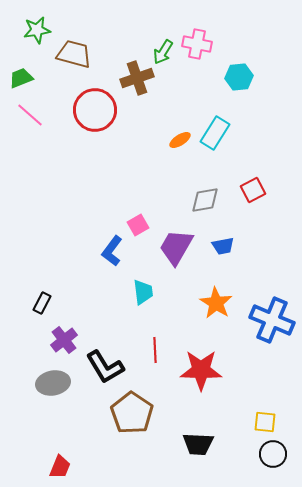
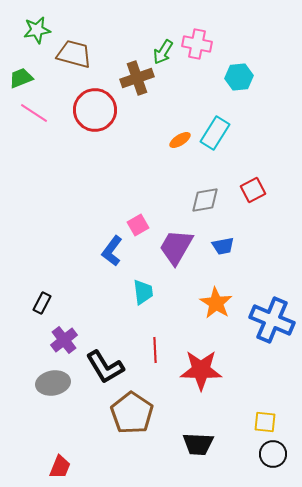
pink line: moved 4 px right, 2 px up; rotated 8 degrees counterclockwise
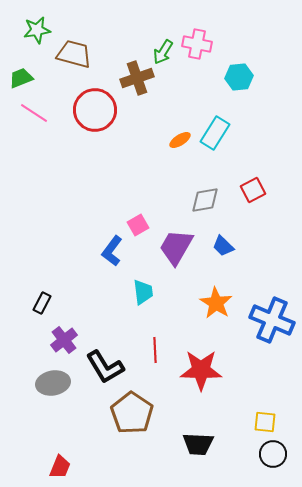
blue trapezoid: rotated 55 degrees clockwise
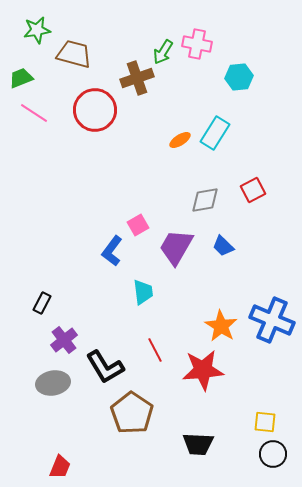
orange star: moved 5 px right, 23 px down
red line: rotated 25 degrees counterclockwise
red star: moved 2 px right; rotated 6 degrees counterclockwise
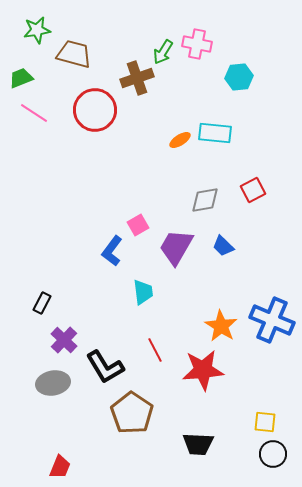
cyan rectangle: rotated 64 degrees clockwise
purple cross: rotated 8 degrees counterclockwise
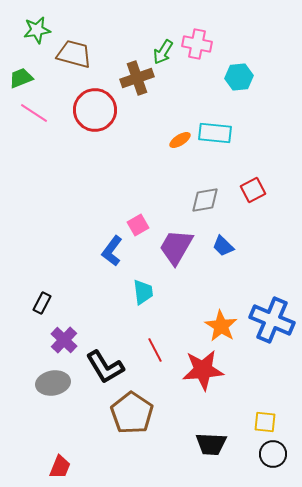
black trapezoid: moved 13 px right
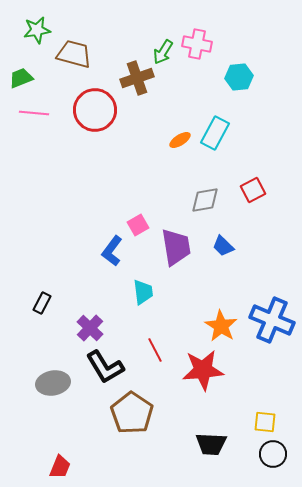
pink line: rotated 28 degrees counterclockwise
cyan rectangle: rotated 68 degrees counterclockwise
purple trapezoid: rotated 141 degrees clockwise
purple cross: moved 26 px right, 12 px up
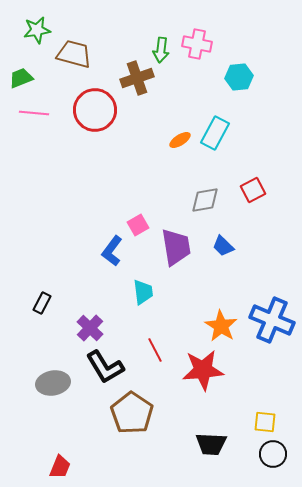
green arrow: moved 2 px left, 2 px up; rotated 25 degrees counterclockwise
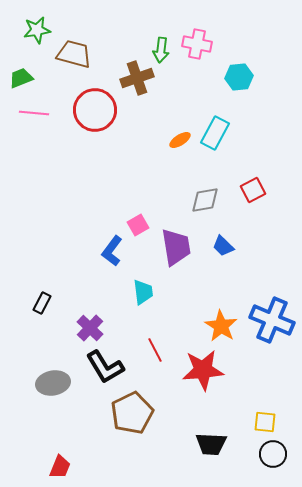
brown pentagon: rotated 12 degrees clockwise
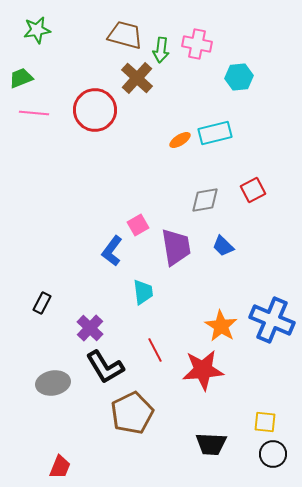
brown trapezoid: moved 51 px right, 19 px up
brown cross: rotated 28 degrees counterclockwise
cyan rectangle: rotated 48 degrees clockwise
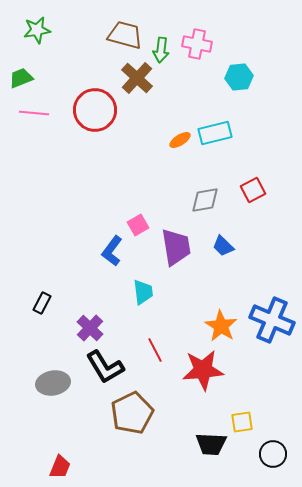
yellow square: moved 23 px left; rotated 15 degrees counterclockwise
